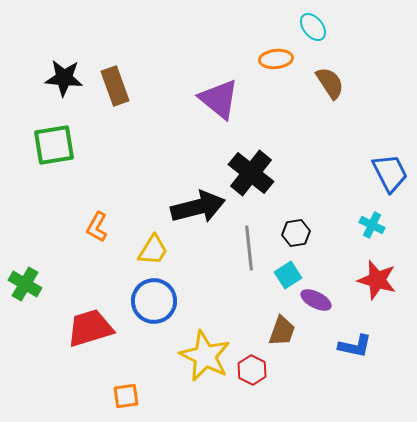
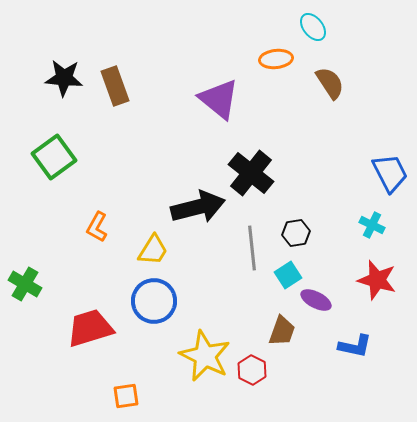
green square: moved 12 px down; rotated 27 degrees counterclockwise
gray line: moved 3 px right
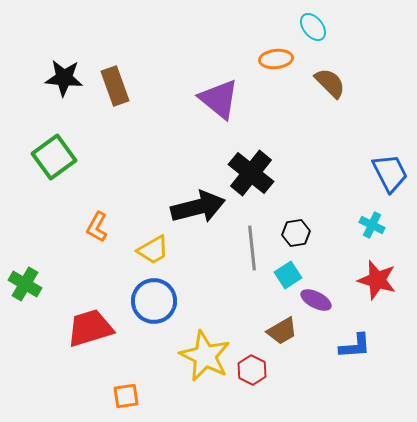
brown semicircle: rotated 12 degrees counterclockwise
yellow trapezoid: rotated 28 degrees clockwise
brown trapezoid: rotated 40 degrees clockwise
blue L-shape: rotated 16 degrees counterclockwise
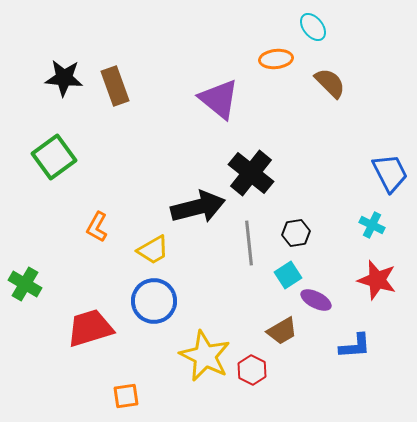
gray line: moved 3 px left, 5 px up
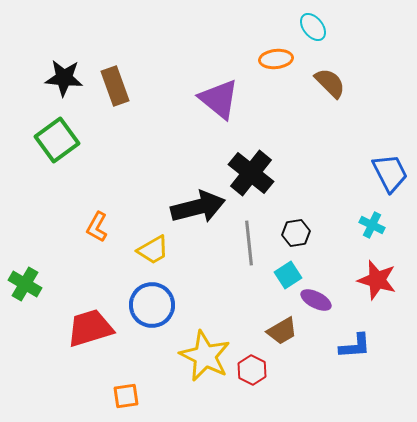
green square: moved 3 px right, 17 px up
blue circle: moved 2 px left, 4 px down
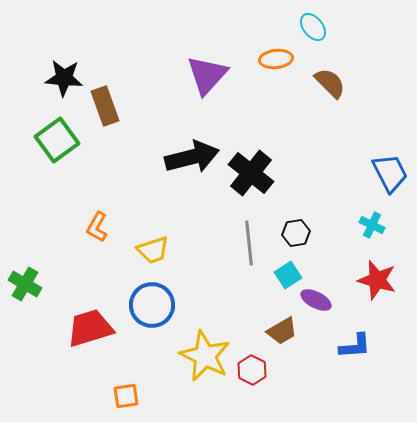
brown rectangle: moved 10 px left, 20 px down
purple triangle: moved 12 px left, 24 px up; rotated 33 degrees clockwise
black arrow: moved 6 px left, 50 px up
yellow trapezoid: rotated 12 degrees clockwise
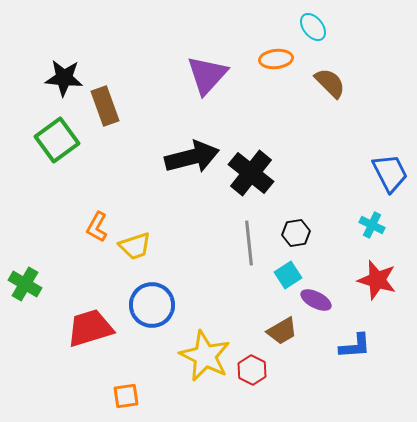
yellow trapezoid: moved 18 px left, 4 px up
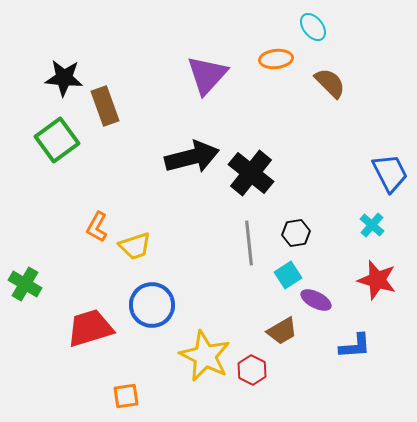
cyan cross: rotated 15 degrees clockwise
